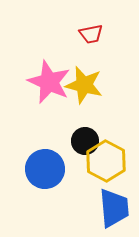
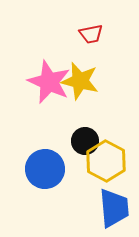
yellow star: moved 4 px left, 4 px up
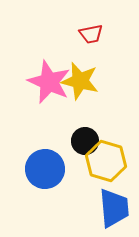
yellow hexagon: rotated 12 degrees counterclockwise
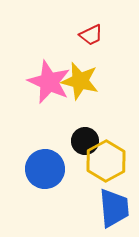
red trapezoid: moved 1 px down; rotated 15 degrees counterclockwise
yellow hexagon: rotated 15 degrees clockwise
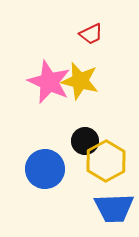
red trapezoid: moved 1 px up
blue trapezoid: rotated 93 degrees clockwise
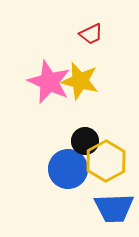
blue circle: moved 23 px right
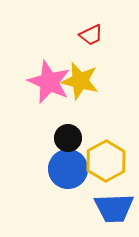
red trapezoid: moved 1 px down
black circle: moved 17 px left, 3 px up
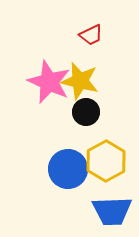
black circle: moved 18 px right, 26 px up
blue trapezoid: moved 2 px left, 3 px down
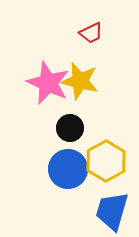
red trapezoid: moved 2 px up
pink star: moved 1 px left, 1 px down
black circle: moved 16 px left, 16 px down
blue trapezoid: rotated 108 degrees clockwise
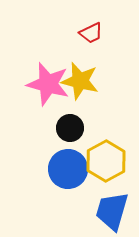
pink star: moved 1 px down; rotated 9 degrees counterclockwise
